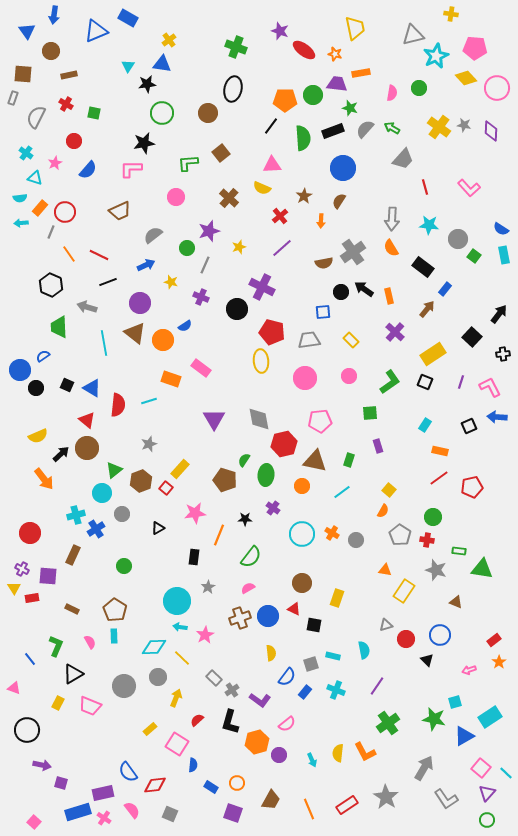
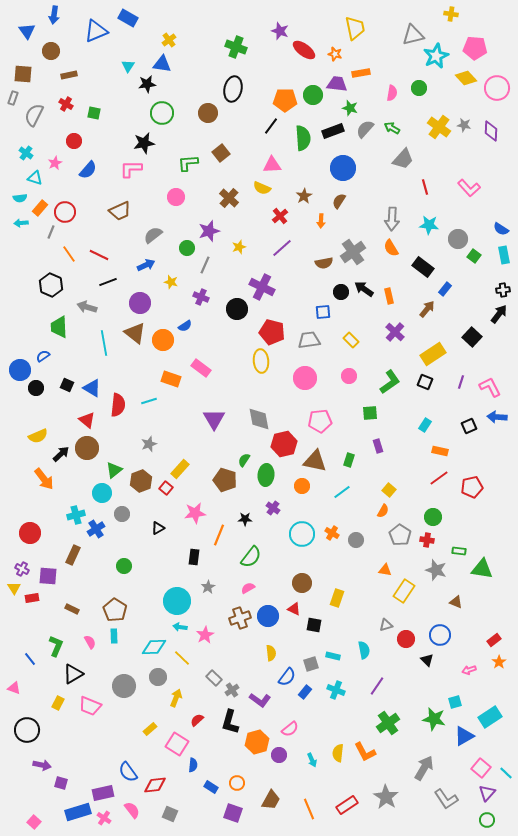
gray semicircle at (36, 117): moved 2 px left, 2 px up
black cross at (503, 354): moved 64 px up
pink semicircle at (287, 724): moved 3 px right, 5 px down
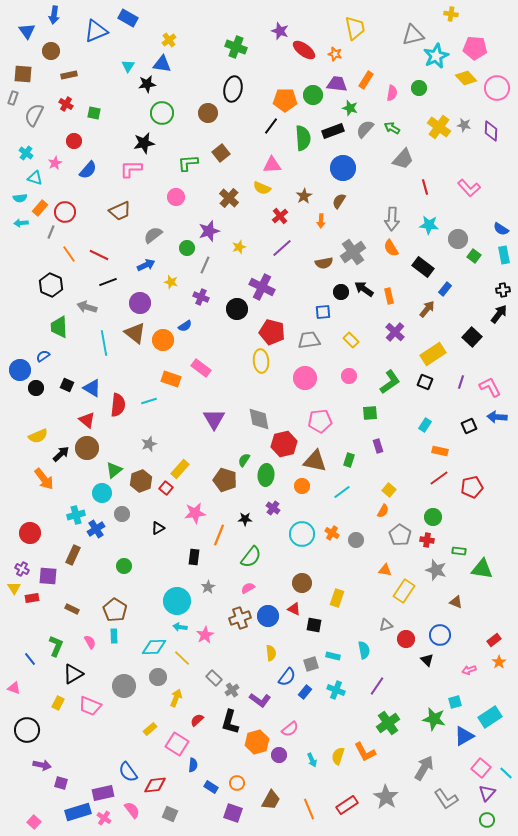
orange rectangle at (361, 73): moved 5 px right, 7 px down; rotated 48 degrees counterclockwise
yellow semicircle at (338, 753): moved 3 px down; rotated 12 degrees clockwise
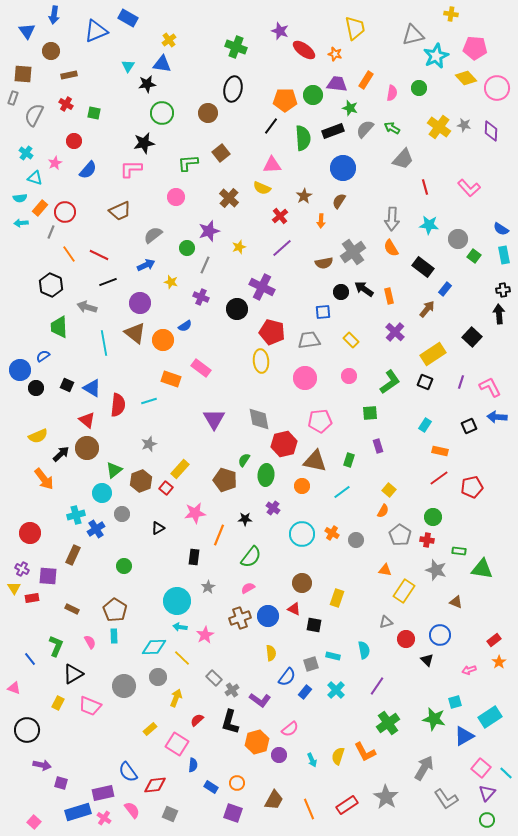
black arrow at (499, 314): rotated 42 degrees counterclockwise
gray triangle at (386, 625): moved 3 px up
cyan cross at (336, 690): rotated 24 degrees clockwise
brown trapezoid at (271, 800): moved 3 px right
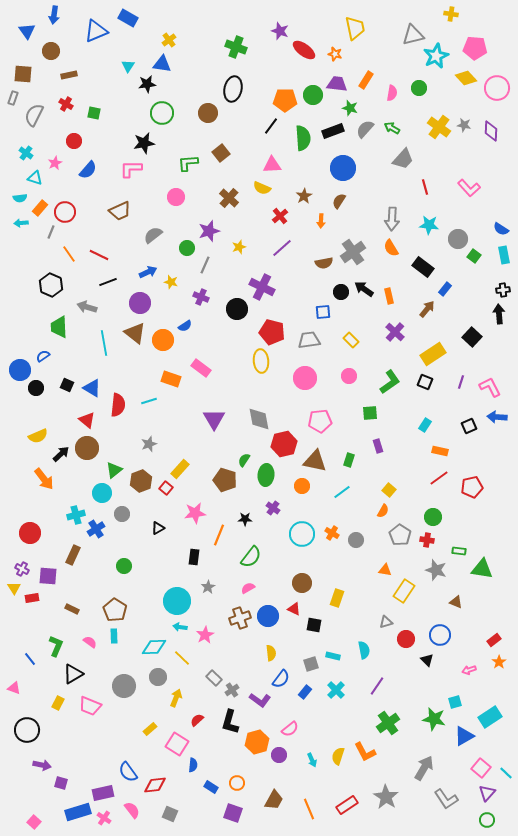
blue arrow at (146, 265): moved 2 px right, 7 px down
pink semicircle at (90, 642): rotated 24 degrees counterclockwise
blue semicircle at (287, 677): moved 6 px left, 2 px down
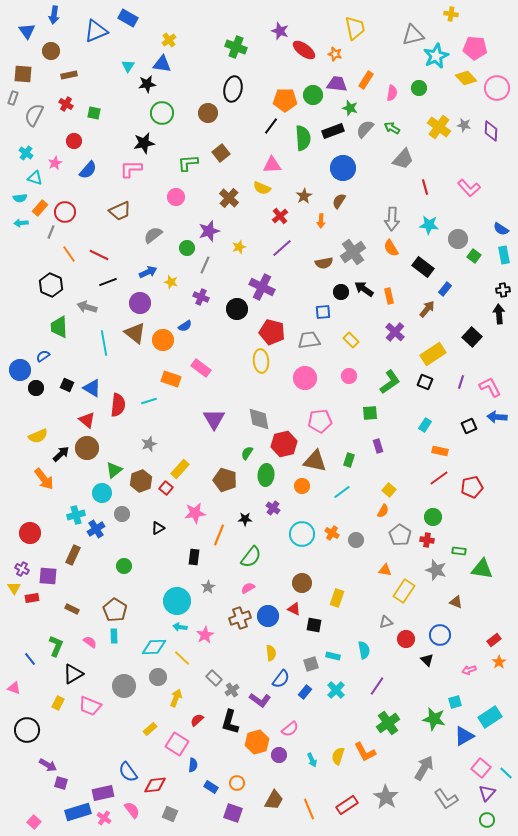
green semicircle at (244, 460): moved 3 px right, 7 px up
purple arrow at (42, 765): moved 6 px right; rotated 18 degrees clockwise
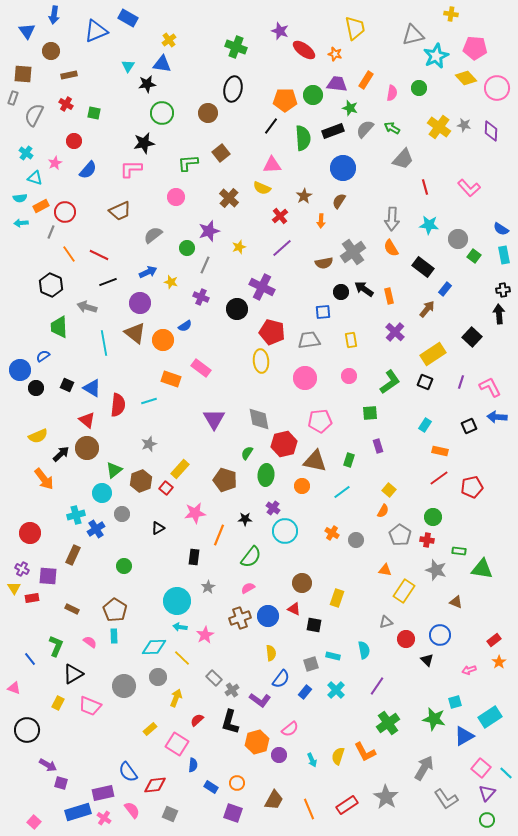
orange rectangle at (40, 208): moved 1 px right, 2 px up; rotated 21 degrees clockwise
yellow rectangle at (351, 340): rotated 35 degrees clockwise
cyan circle at (302, 534): moved 17 px left, 3 px up
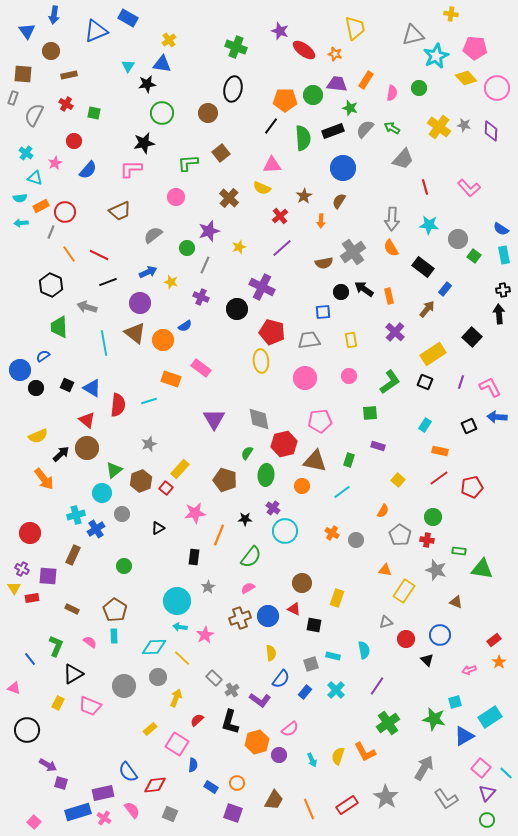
purple rectangle at (378, 446): rotated 56 degrees counterclockwise
yellow square at (389, 490): moved 9 px right, 10 px up
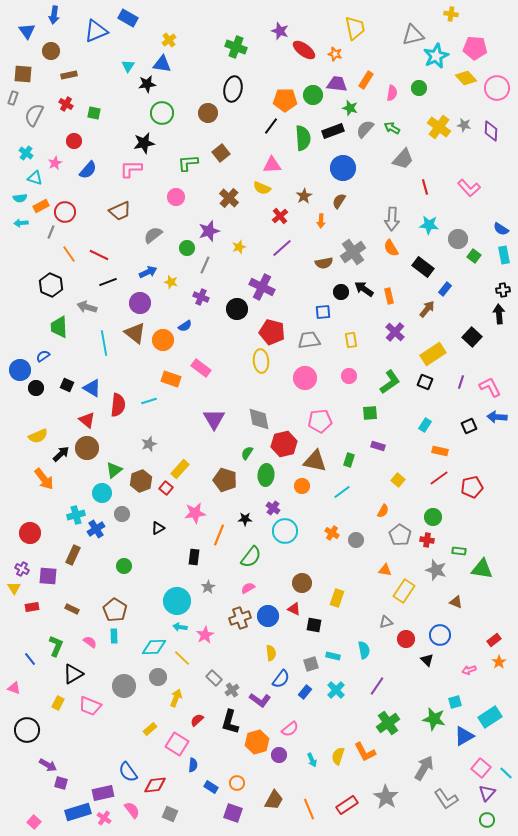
red rectangle at (32, 598): moved 9 px down
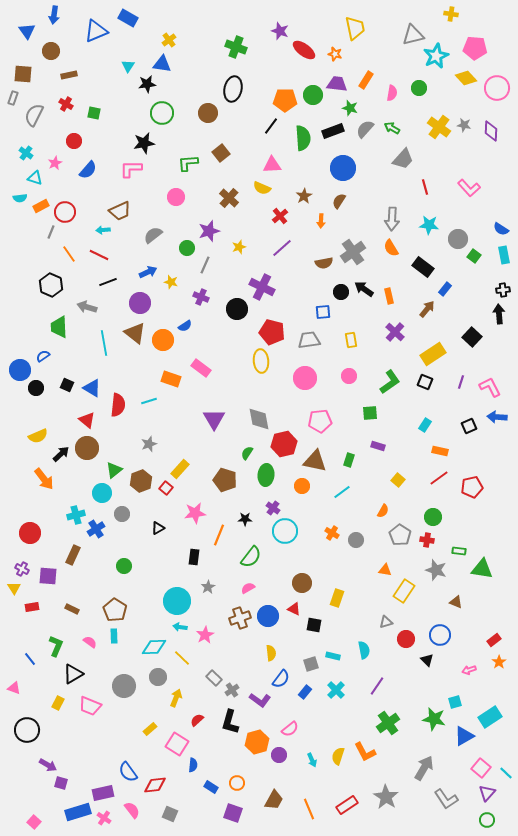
cyan arrow at (21, 223): moved 82 px right, 7 px down
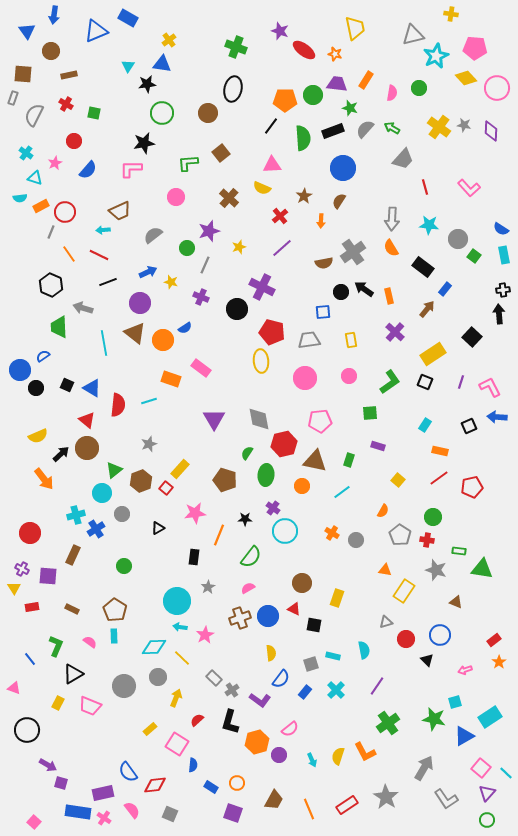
gray arrow at (87, 307): moved 4 px left, 1 px down
blue semicircle at (185, 326): moved 2 px down
pink arrow at (469, 670): moved 4 px left
blue rectangle at (78, 812): rotated 25 degrees clockwise
